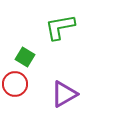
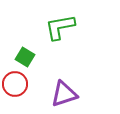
purple triangle: rotated 12 degrees clockwise
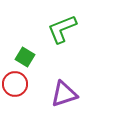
green L-shape: moved 2 px right, 2 px down; rotated 12 degrees counterclockwise
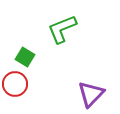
purple triangle: moved 27 px right; rotated 28 degrees counterclockwise
